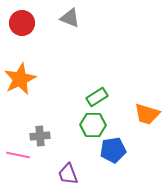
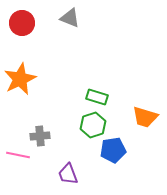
green rectangle: rotated 50 degrees clockwise
orange trapezoid: moved 2 px left, 3 px down
green hexagon: rotated 20 degrees counterclockwise
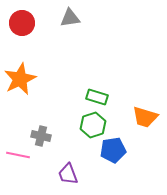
gray triangle: rotated 30 degrees counterclockwise
gray cross: moved 1 px right; rotated 18 degrees clockwise
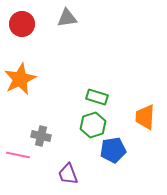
gray triangle: moved 3 px left
red circle: moved 1 px down
orange trapezoid: rotated 76 degrees clockwise
